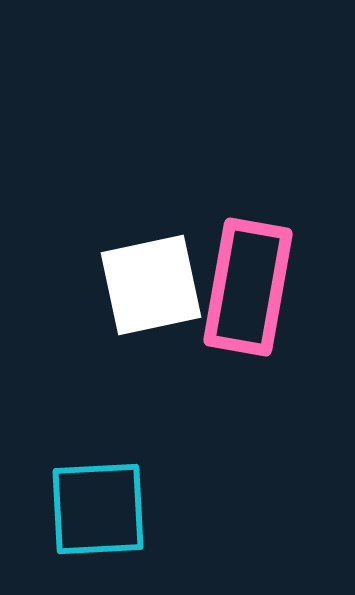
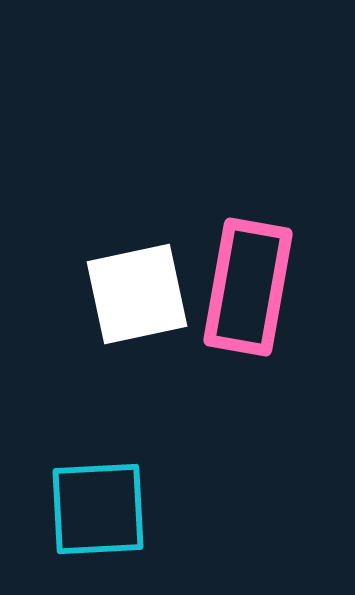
white square: moved 14 px left, 9 px down
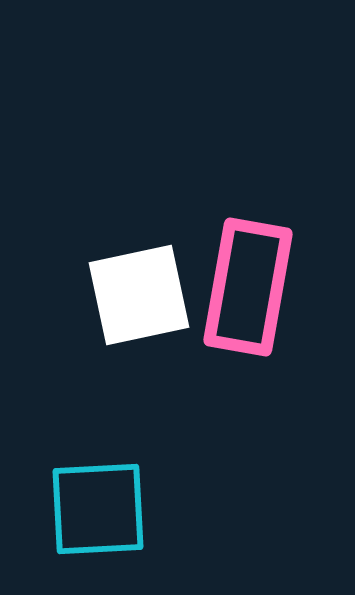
white square: moved 2 px right, 1 px down
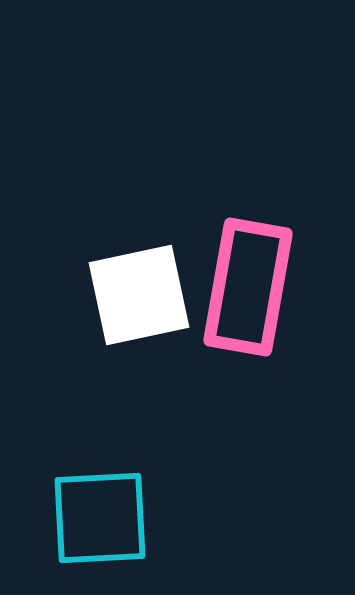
cyan square: moved 2 px right, 9 px down
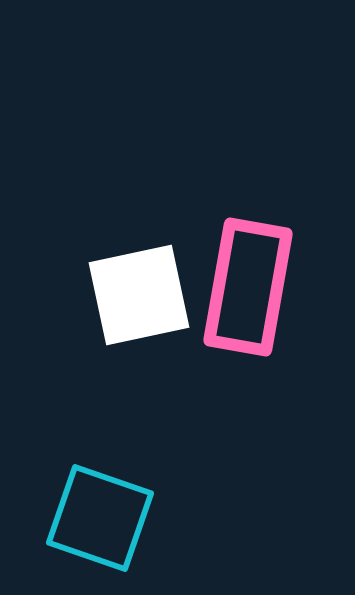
cyan square: rotated 22 degrees clockwise
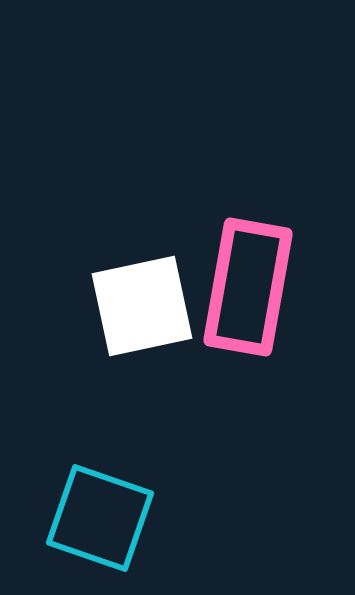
white square: moved 3 px right, 11 px down
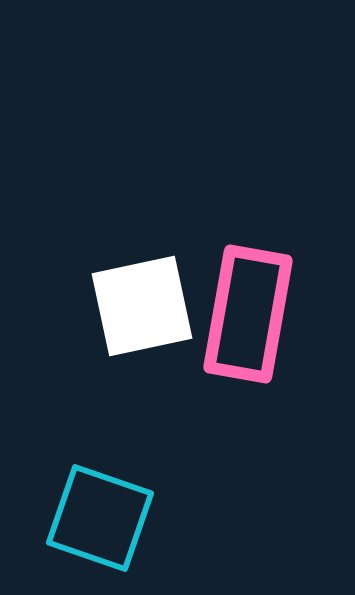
pink rectangle: moved 27 px down
